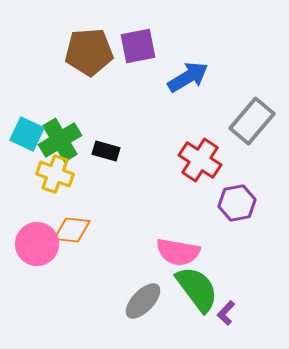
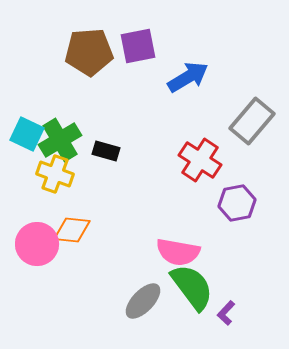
green semicircle: moved 5 px left, 2 px up
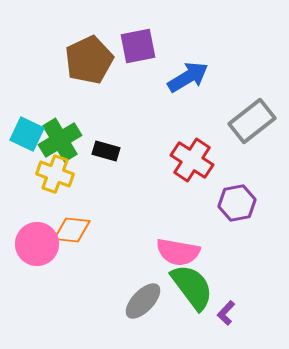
brown pentagon: moved 8 px down; rotated 21 degrees counterclockwise
gray rectangle: rotated 12 degrees clockwise
red cross: moved 8 px left
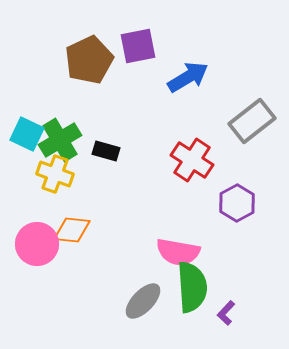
purple hexagon: rotated 18 degrees counterclockwise
green semicircle: rotated 33 degrees clockwise
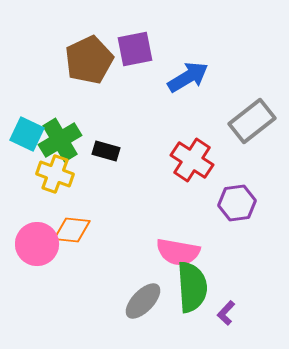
purple square: moved 3 px left, 3 px down
purple hexagon: rotated 21 degrees clockwise
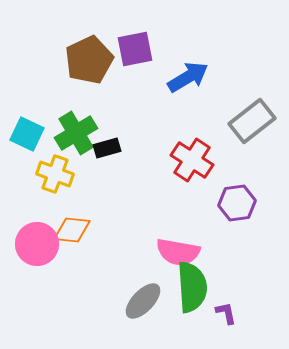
green cross: moved 16 px right, 7 px up
black rectangle: moved 1 px right, 3 px up; rotated 32 degrees counterclockwise
purple L-shape: rotated 125 degrees clockwise
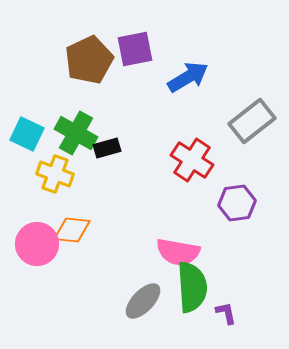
green cross: rotated 30 degrees counterclockwise
